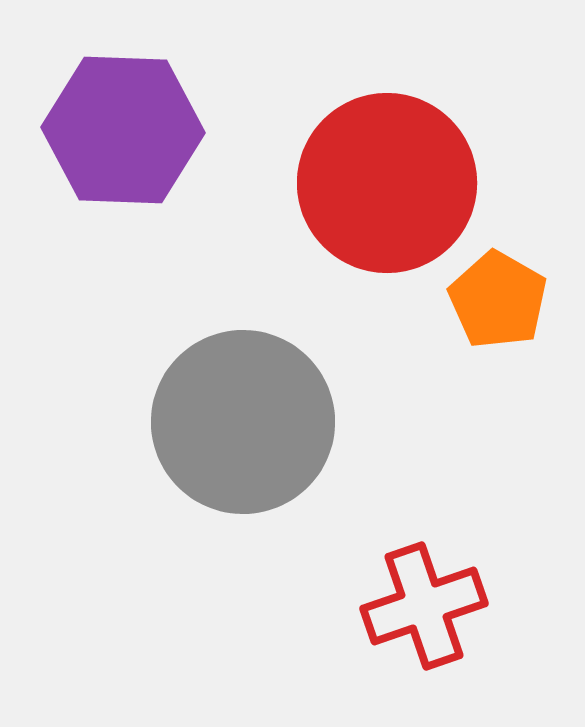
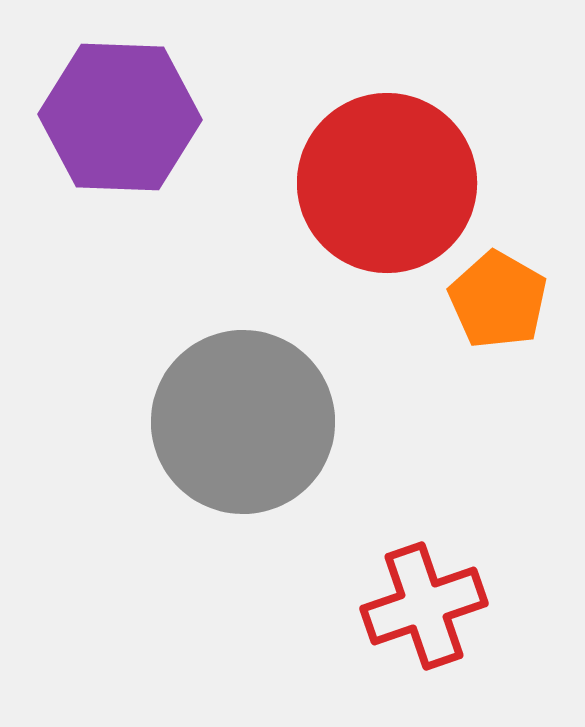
purple hexagon: moved 3 px left, 13 px up
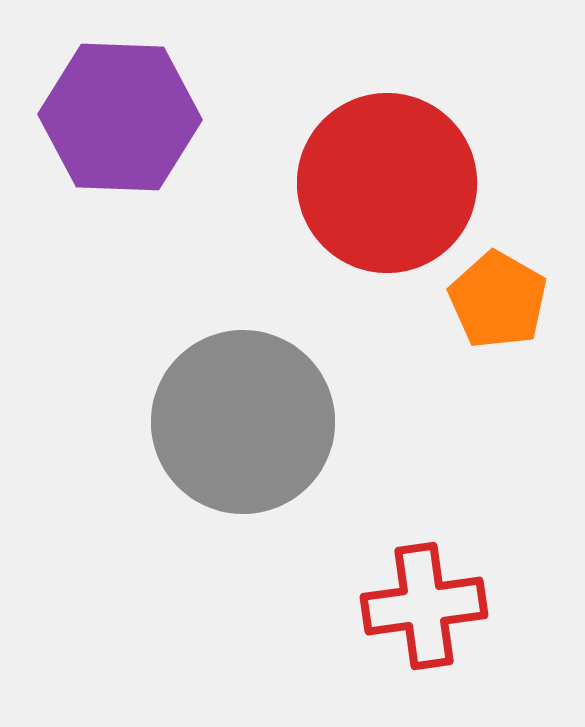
red cross: rotated 11 degrees clockwise
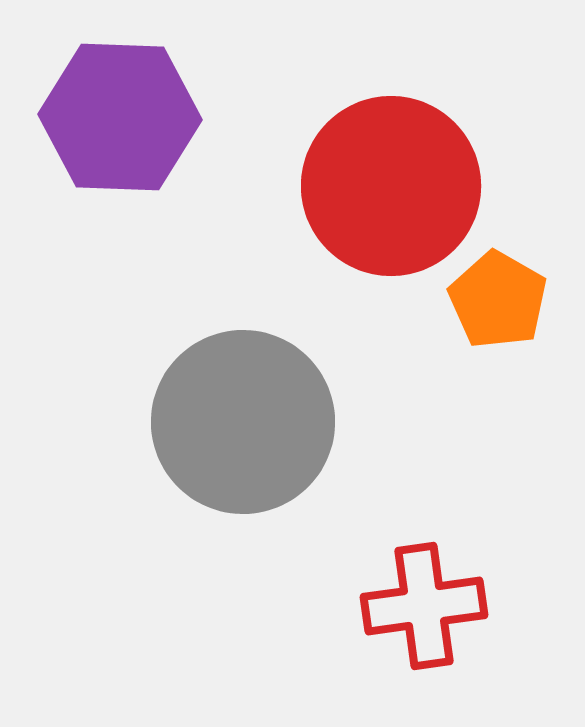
red circle: moved 4 px right, 3 px down
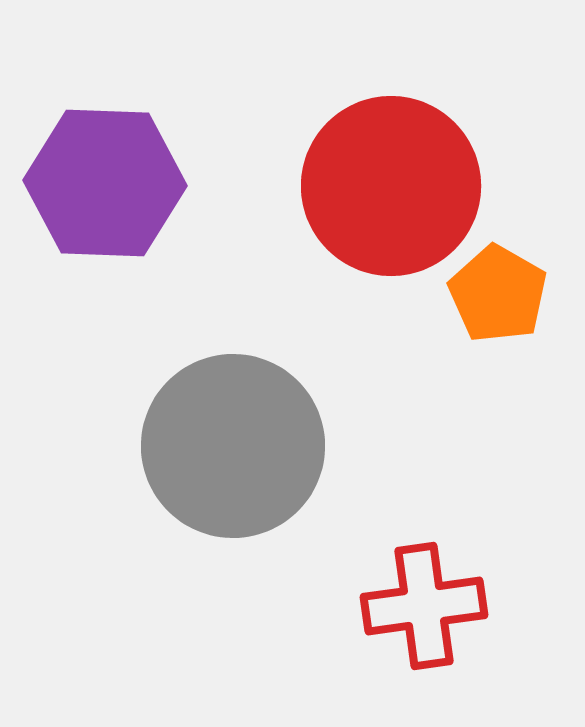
purple hexagon: moved 15 px left, 66 px down
orange pentagon: moved 6 px up
gray circle: moved 10 px left, 24 px down
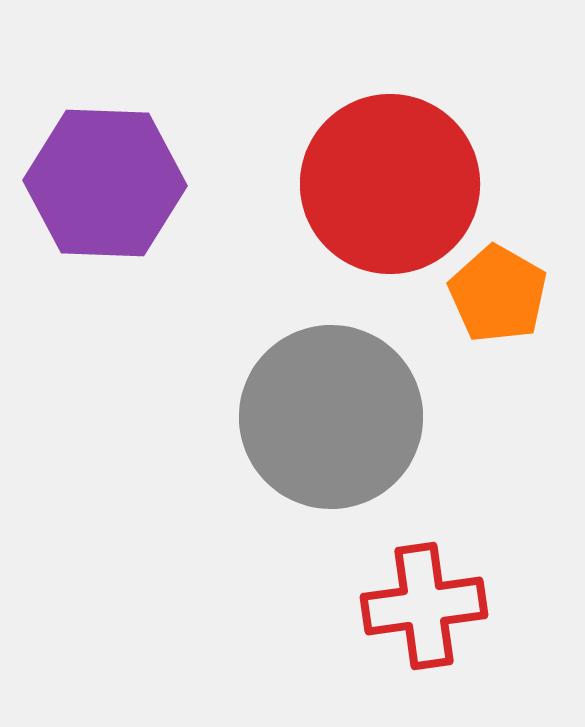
red circle: moved 1 px left, 2 px up
gray circle: moved 98 px right, 29 px up
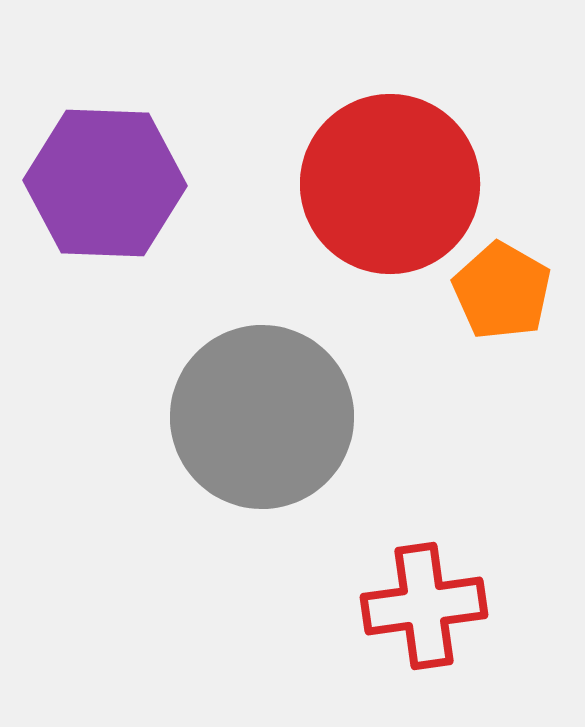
orange pentagon: moved 4 px right, 3 px up
gray circle: moved 69 px left
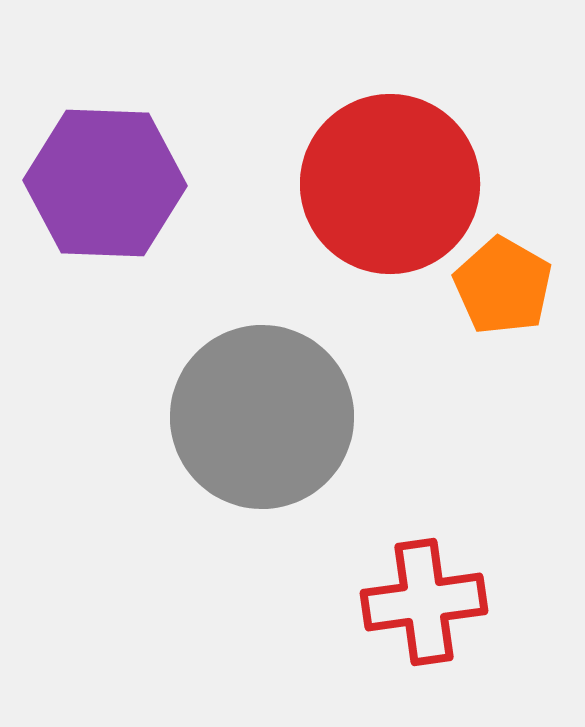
orange pentagon: moved 1 px right, 5 px up
red cross: moved 4 px up
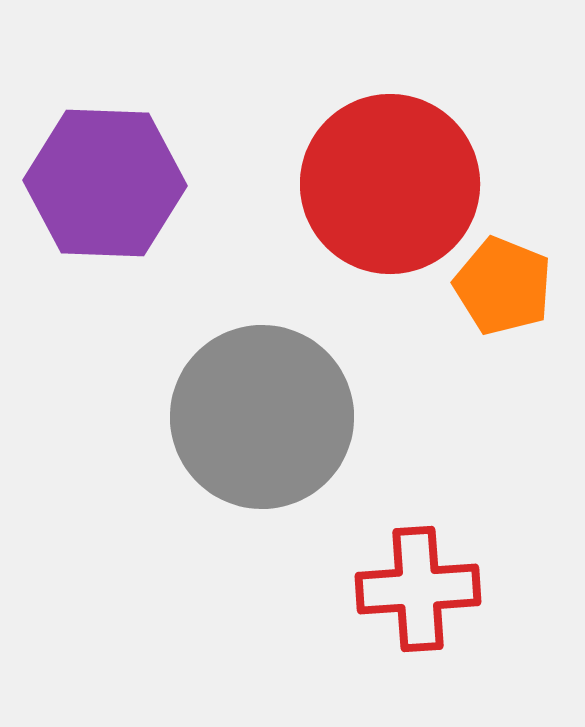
orange pentagon: rotated 8 degrees counterclockwise
red cross: moved 6 px left, 13 px up; rotated 4 degrees clockwise
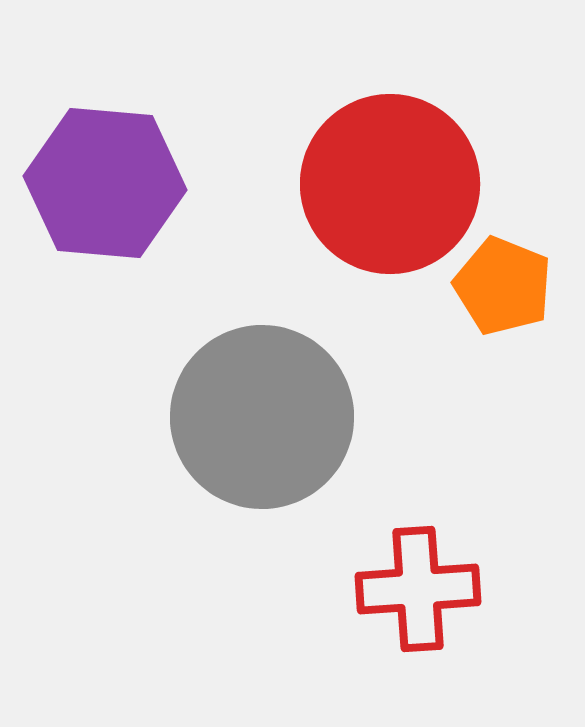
purple hexagon: rotated 3 degrees clockwise
